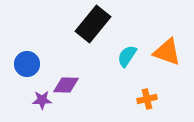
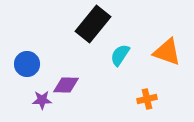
cyan semicircle: moved 7 px left, 1 px up
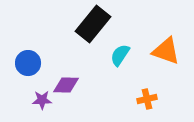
orange triangle: moved 1 px left, 1 px up
blue circle: moved 1 px right, 1 px up
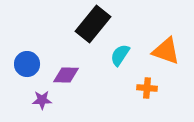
blue circle: moved 1 px left, 1 px down
purple diamond: moved 10 px up
orange cross: moved 11 px up; rotated 18 degrees clockwise
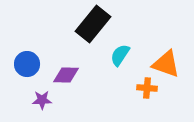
orange triangle: moved 13 px down
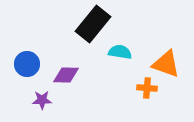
cyan semicircle: moved 3 px up; rotated 65 degrees clockwise
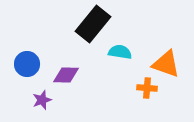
purple star: rotated 18 degrees counterclockwise
